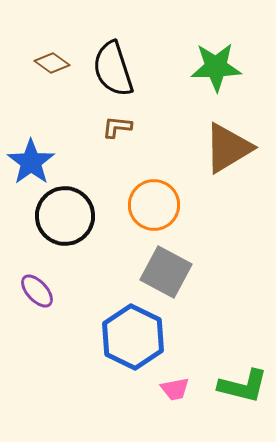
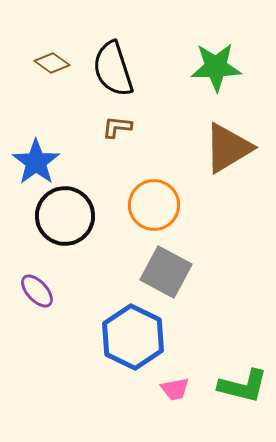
blue star: moved 5 px right
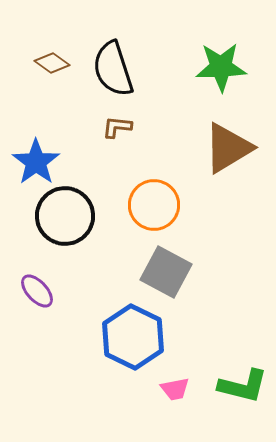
green star: moved 5 px right
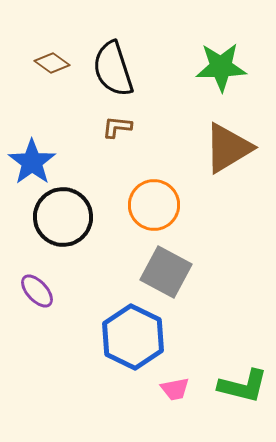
blue star: moved 4 px left
black circle: moved 2 px left, 1 px down
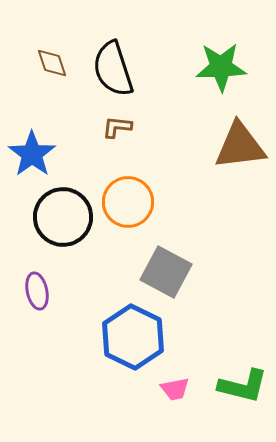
brown diamond: rotated 36 degrees clockwise
brown triangle: moved 12 px right, 2 px up; rotated 24 degrees clockwise
blue star: moved 8 px up
orange circle: moved 26 px left, 3 px up
purple ellipse: rotated 30 degrees clockwise
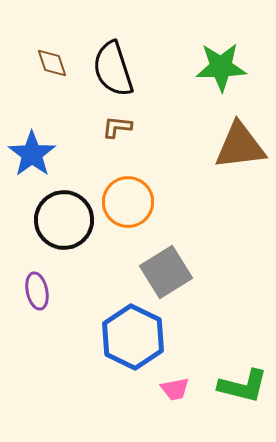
black circle: moved 1 px right, 3 px down
gray square: rotated 30 degrees clockwise
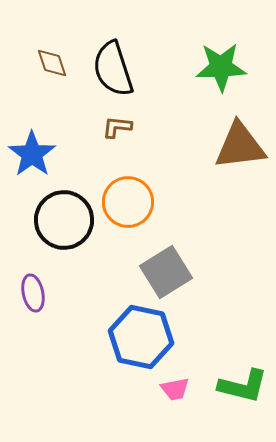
purple ellipse: moved 4 px left, 2 px down
blue hexagon: moved 8 px right; rotated 14 degrees counterclockwise
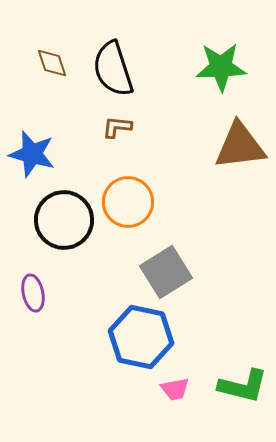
blue star: rotated 21 degrees counterclockwise
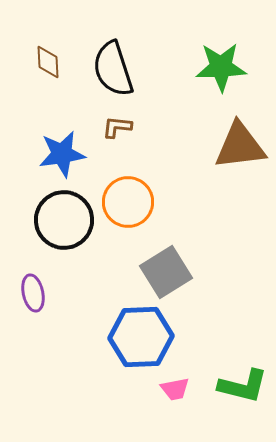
brown diamond: moved 4 px left, 1 px up; rotated 16 degrees clockwise
blue star: moved 30 px right; rotated 24 degrees counterclockwise
blue hexagon: rotated 14 degrees counterclockwise
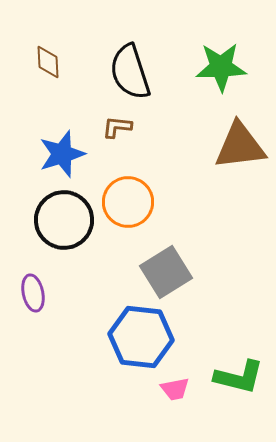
black semicircle: moved 17 px right, 3 px down
blue star: rotated 9 degrees counterclockwise
blue hexagon: rotated 8 degrees clockwise
green L-shape: moved 4 px left, 9 px up
